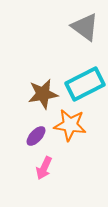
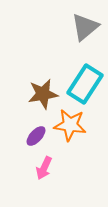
gray triangle: rotated 44 degrees clockwise
cyan rectangle: rotated 30 degrees counterclockwise
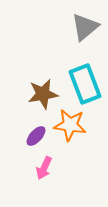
cyan rectangle: rotated 54 degrees counterclockwise
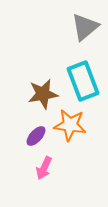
cyan rectangle: moved 2 px left, 3 px up
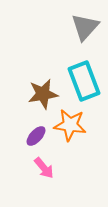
gray triangle: rotated 8 degrees counterclockwise
cyan rectangle: moved 1 px right
pink arrow: rotated 65 degrees counterclockwise
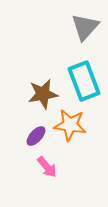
pink arrow: moved 3 px right, 1 px up
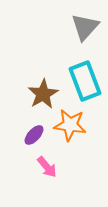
cyan rectangle: moved 1 px right
brown star: rotated 20 degrees counterclockwise
purple ellipse: moved 2 px left, 1 px up
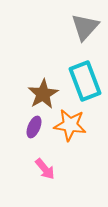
purple ellipse: moved 8 px up; rotated 20 degrees counterclockwise
pink arrow: moved 2 px left, 2 px down
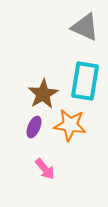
gray triangle: rotated 48 degrees counterclockwise
cyan rectangle: rotated 30 degrees clockwise
